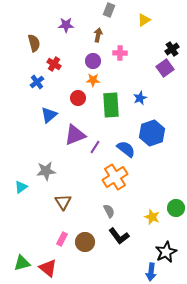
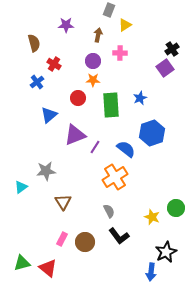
yellow triangle: moved 19 px left, 5 px down
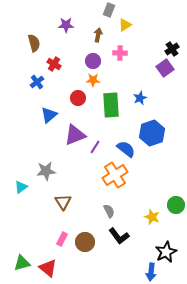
orange cross: moved 2 px up
green circle: moved 3 px up
